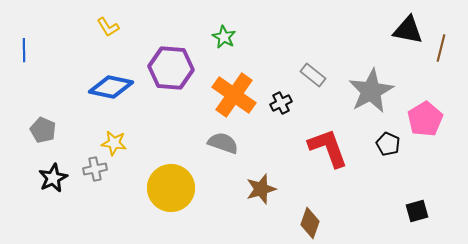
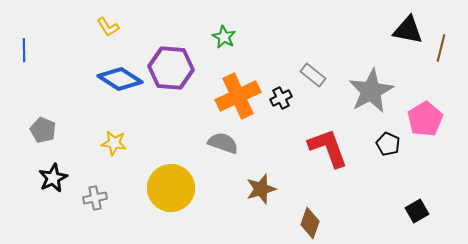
blue diamond: moved 9 px right, 8 px up; rotated 21 degrees clockwise
orange cross: moved 4 px right, 1 px down; rotated 30 degrees clockwise
black cross: moved 5 px up
gray cross: moved 29 px down
black square: rotated 15 degrees counterclockwise
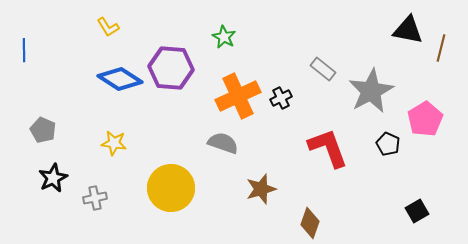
gray rectangle: moved 10 px right, 6 px up
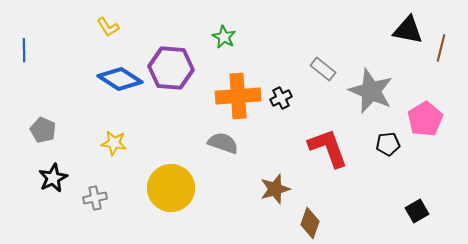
gray star: rotated 21 degrees counterclockwise
orange cross: rotated 21 degrees clockwise
black pentagon: rotated 30 degrees counterclockwise
brown star: moved 14 px right
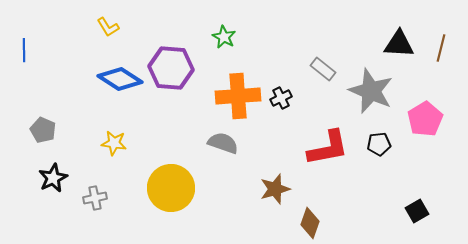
black triangle: moved 9 px left, 14 px down; rotated 8 degrees counterclockwise
black pentagon: moved 9 px left
red L-shape: rotated 99 degrees clockwise
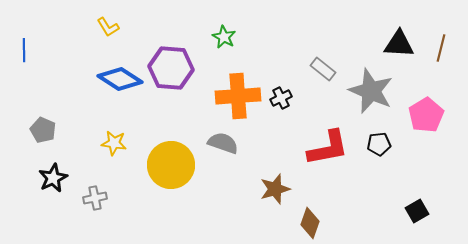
pink pentagon: moved 1 px right, 4 px up
yellow circle: moved 23 px up
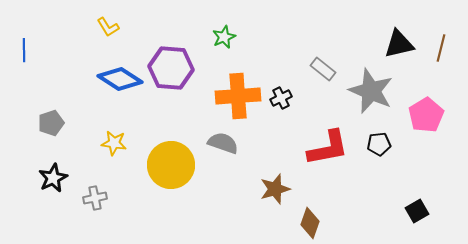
green star: rotated 20 degrees clockwise
black triangle: rotated 16 degrees counterclockwise
gray pentagon: moved 8 px right, 7 px up; rotated 30 degrees clockwise
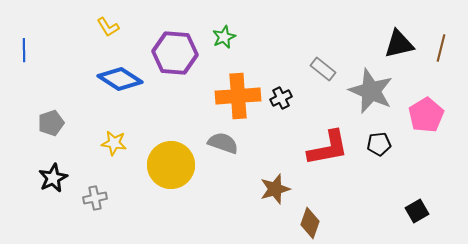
purple hexagon: moved 4 px right, 15 px up
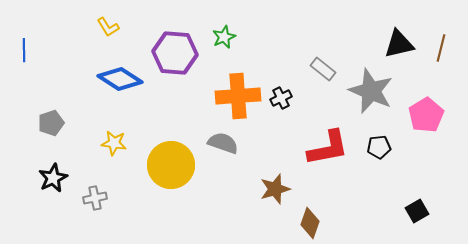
black pentagon: moved 3 px down
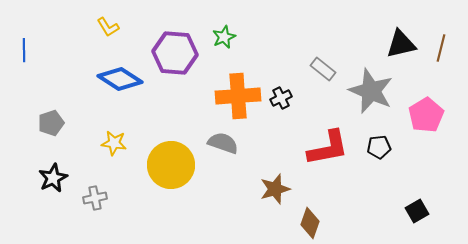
black triangle: moved 2 px right
